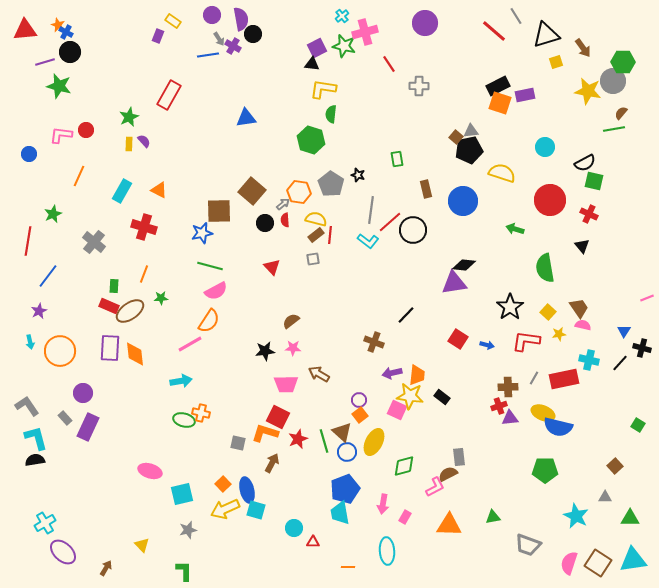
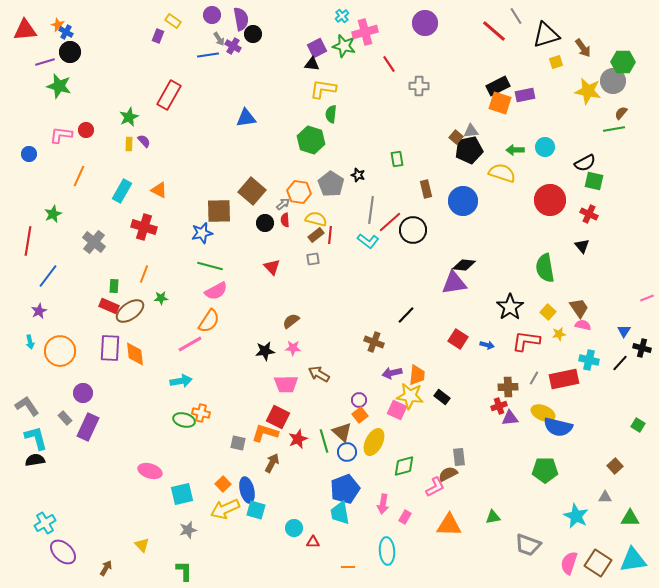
green arrow at (515, 229): moved 79 px up; rotated 18 degrees counterclockwise
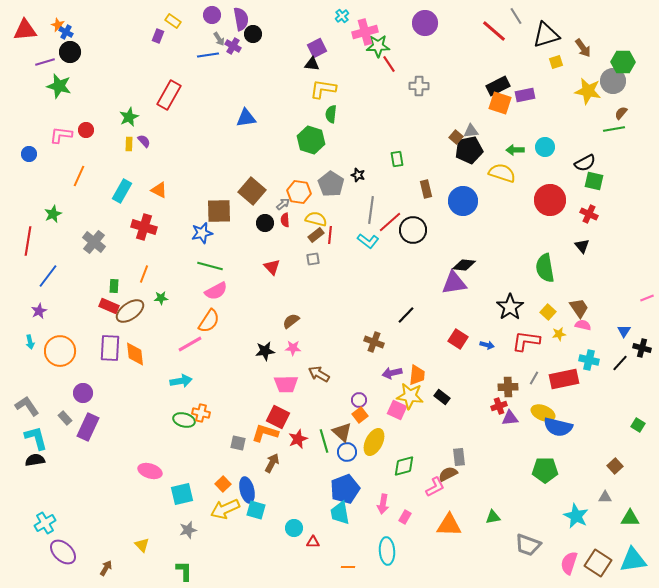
green star at (344, 46): moved 34 px right; rotated 15 degrees counterclockwise
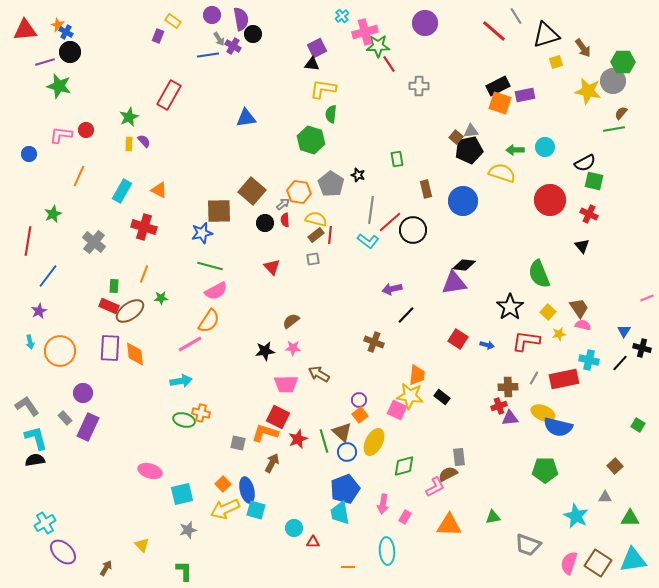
green semicircle at (545, 268): moved 6 px left, 6 px down; rotated 12 degrees counterclockwise
purple arrow at (392, 373): moved 84 px up
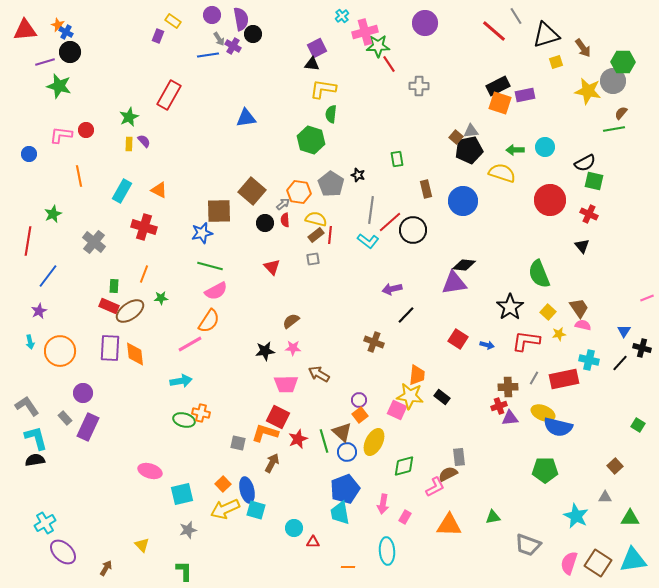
orange line at (79, 176): rotated 35 degrees counterclockwise
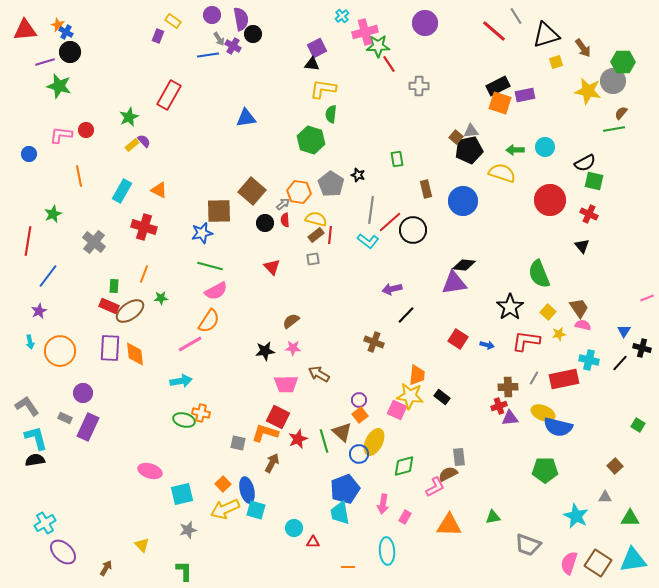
yellow rectangle at (129, 144): moved 3 px right, 1 px down; rotated 48 degrees clockwise
gray rectangle at (65, 418): rotated 24 degrees counterclockwise
blue circle at (347, 452): moved 12 px right, 2 px down
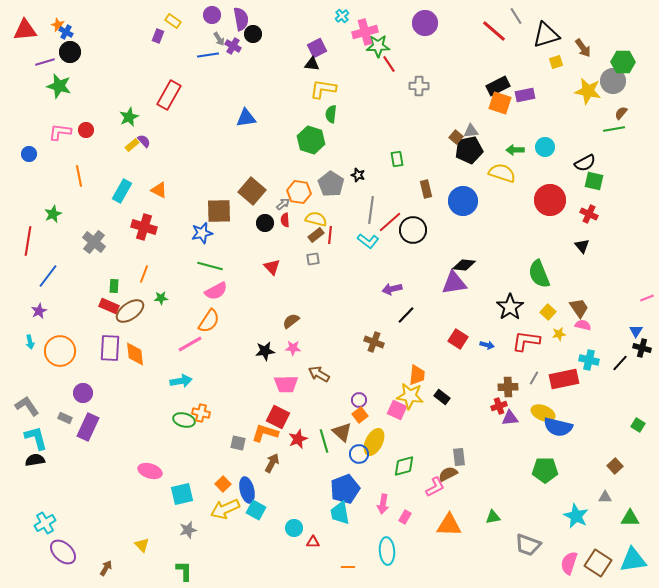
pink L-shape at (61, 135): moved 1 px left, 3 px up
blue triangle at (624, 331): moved 12 px right
cyan square at (256, 510): rotated 12 degrees clockwise
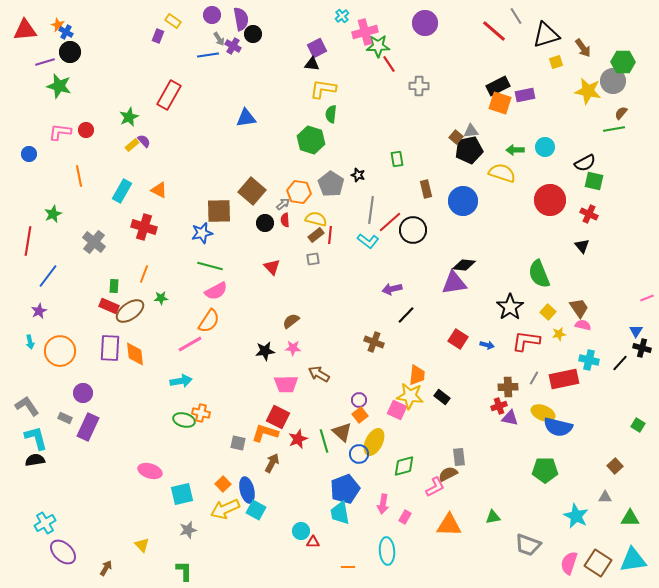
purple triangle at (510, 418): rotated 18 degrees clockwise
cyan circle at (294, 528): moved 7 px right, 3 px down
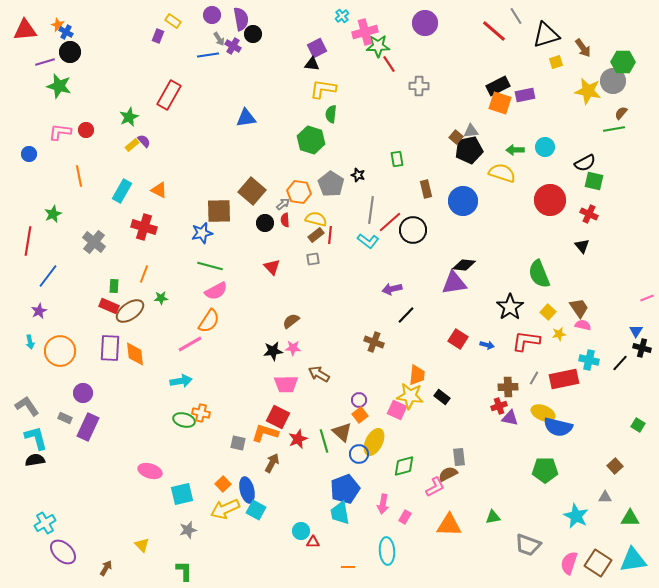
black star at (265, 351): moved 8 px right
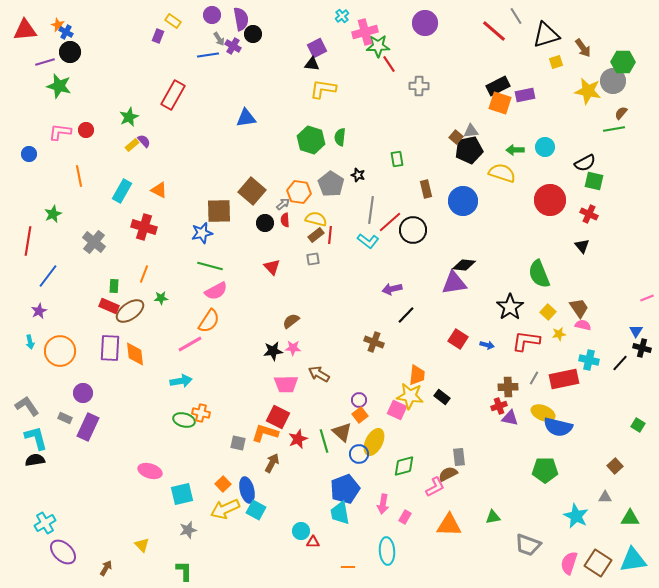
red rectangle at (169, 95): moved 4 px right
green semicircle at (331, 114): moved 9 px right, 23 px down
